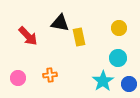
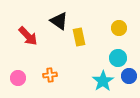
black triangle: moved 1 px left, 2 px up; rotated 24 degrees clockwise
blue circle: moved 8 px up
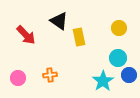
red arrow: moved 2 px left, 1 px up
blue circle: moved 1 px up
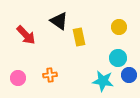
yellow circle: moved 1 px up
cyan star: rotated 30 degrees counterclockwise
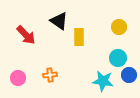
yellow rectangle: rotated 12 degrees clockwise
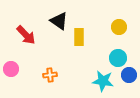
pink circle: moved 7 px left, 9 px up
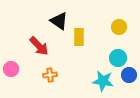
red arrow: moved 13 px right, 11 px down
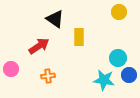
black triangle: moved 4 px left, 2 px up
yellow circle: moved 15 px up
red arrow: rotated 80 degrees counterclockwise
orange cross: moved 2 px left, 1 px down
cyan star: moved 1 px right, 1 px up
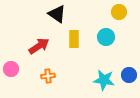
black triangle: moved 2 px right, 5 px up
yellow rectangle: moved 5 px left, 2 px down
cyan circle: moved 12 px left, 21 px up
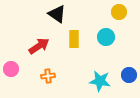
cyan star: moved 4 px left, 1 px down
